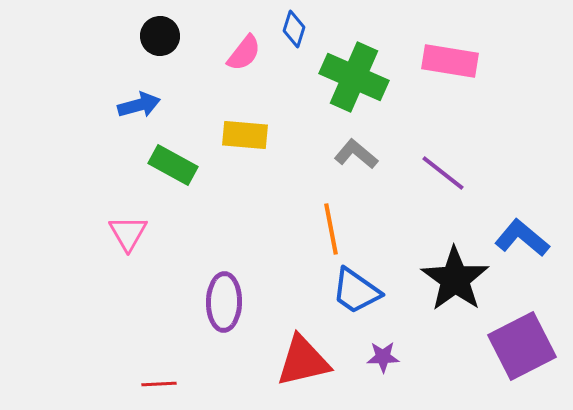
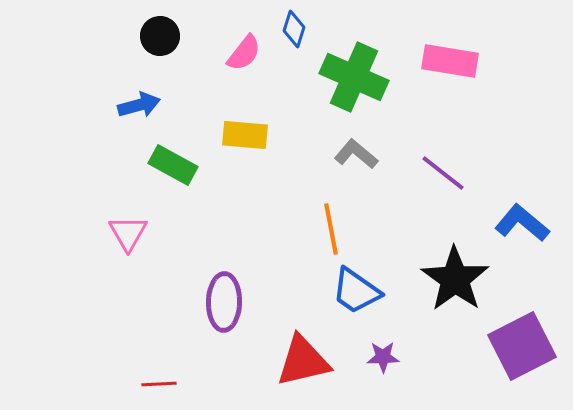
blue L-shape: moved 15 px up
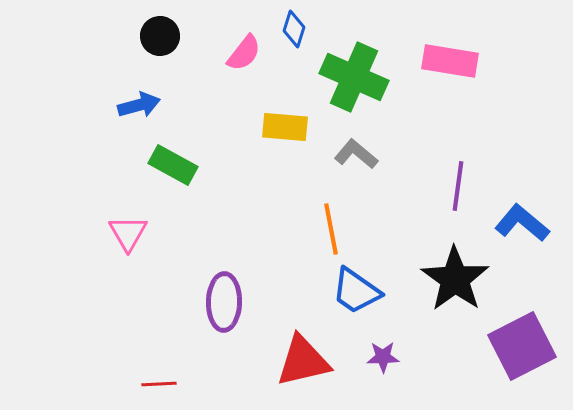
yellow rectangle: moved 40 px right, 8 px up
purple line: moved 15 px right, 13 px down; rotated 60 degrees clockwise
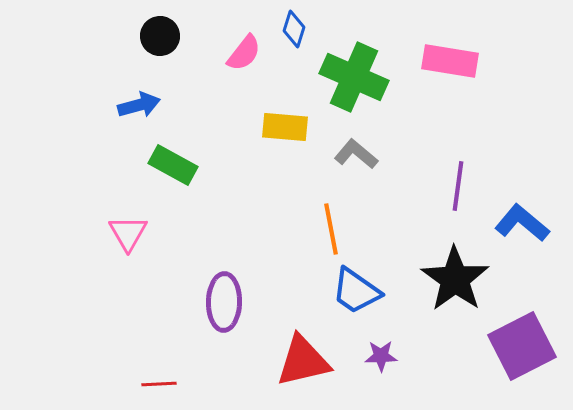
purple star: moved 2 px left, 1 px up
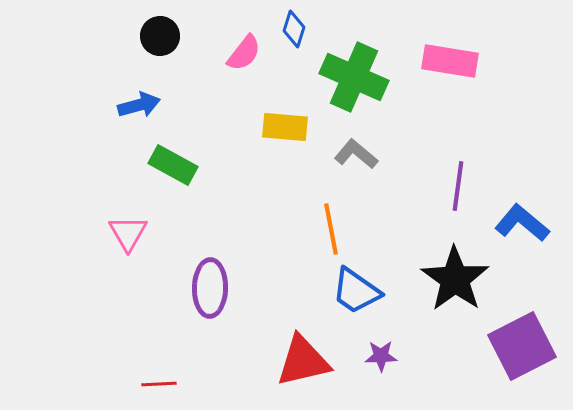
purple ellipse: moved 14 px left, 14 px up
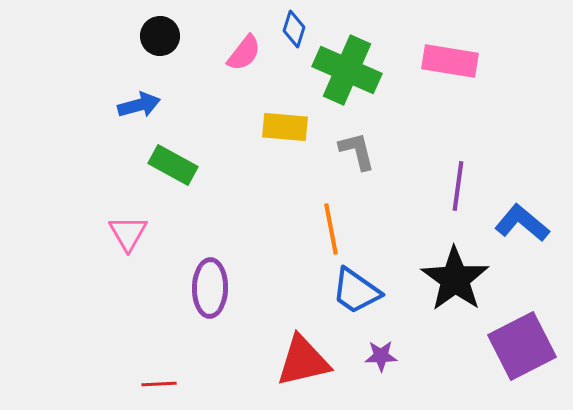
green cross: moved 7 px left, 7 px up
gray L-shape: moved 1 px right, 3 px up; rotated 36 degrees clockwise
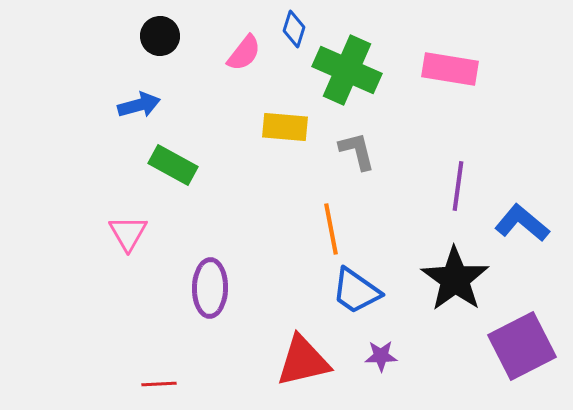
pink rectangle: moved 8 px down
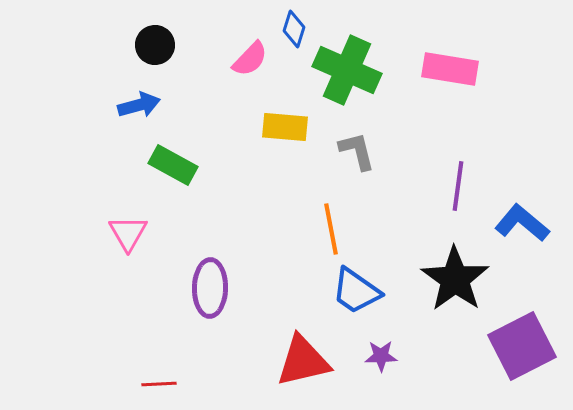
black circle: moved 5 px left, 9 px down
pink semicircle: moved 6 px right, 6 px down; rotated 6 degrees clockwise
